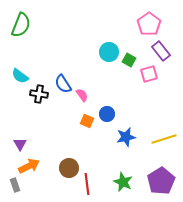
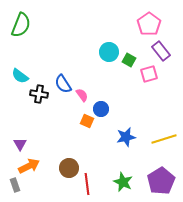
blue circle: moved 6 px left, 5 px up
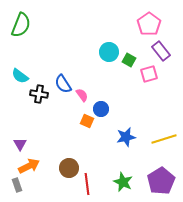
gray rectangle: moved 2 px right
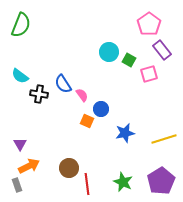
purple rectangle: moved 1 px right, 1 px up
blue star: moved 1 px left, 4 px up
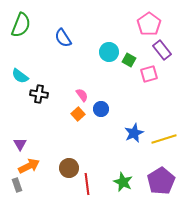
blue semicircle: moved 46 px up
orange square: moved 9 px left, 7 px up; rotated 24 degrees clockwise
blue star: moved 9 px right; rotated 12 degrees counterclockwise
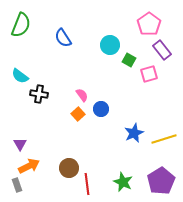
cyan circle: moved 1 px right, 7 px up
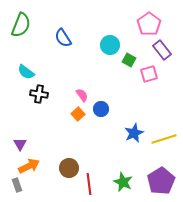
cyan semicircle: moved 6 px right, 4 px up
red line: moved 2 px right
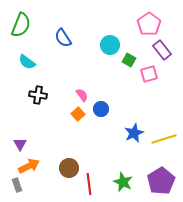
cyan semicircle: moved 1 px right, 10 px up
black cross: moved 1 px left, 1 px down
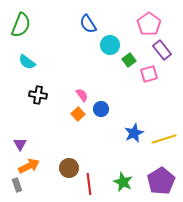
blue semicircle: moved 25 px right, 14 px up
green square: rotated 24 degrees clockwise
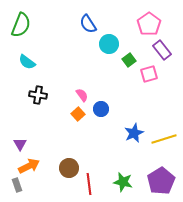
cyan circle: moved 1 px left, 1 px up
green star: rotated 12 degrees counterclockwise
